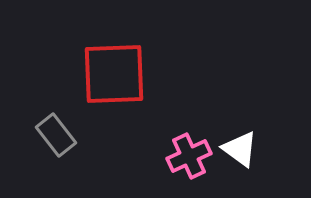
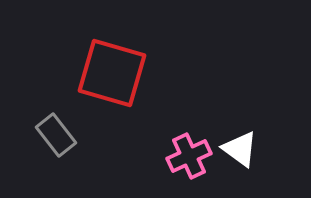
red square: moved 2 px left, 1 px up; rotated 18 degrees clockwise
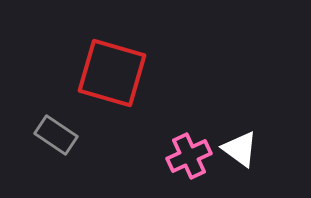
gray rectangle: rotated 18 degrees counterclockwise
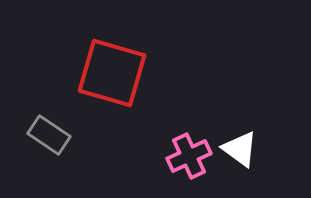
gray rectangle: moved 7 px left
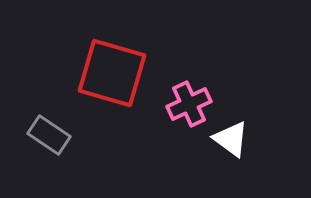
white triangle: moved 9 px left, 10 px up
pink cross: moved 52 px up
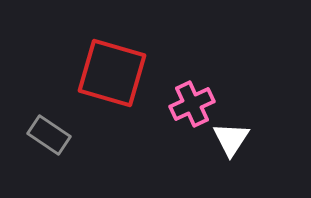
pink cross: moved 3 px right
white triangle: rotated 27 degrees clockwise
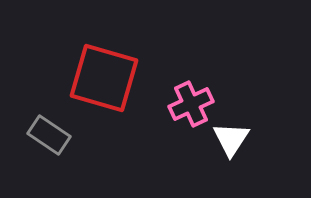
red square: moved 8 px left, 5 px down
pink cross: moved 1 px left
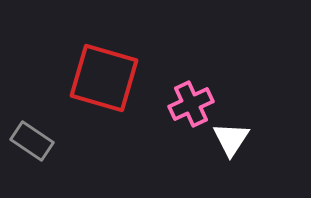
gray rectangle: moved 17 px left, 6 px down
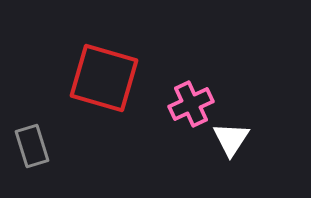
gray rectangle: moved 5 px down; rotated 39 degrees clockwise
